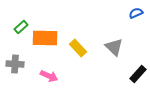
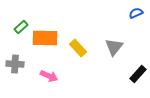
gray triangle: rotated 24 degrees clockwise
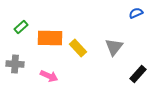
orange rectangle: moved 5 px right
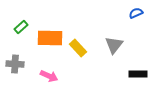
gray triangle: moved 2 px up
black rectangle: rotated 48 degrees clockwise
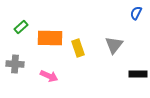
blue semicircle: rotated 40 degrees counterclockwise
yellow rectangle: rotated 24 degrees clockwise
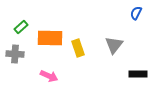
gray cross: moved 10 px up
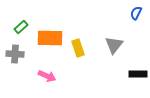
pink arrow: moved 2 px left
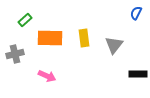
green rectangle: moved 4 px right, 7 px up
yellow rectangle: moved 6 px right, 10 px up; rotated 12 degrees clockwise
gray cross: rotated 18 degrees counterclockwise
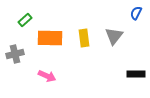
gray triangle: moved 9 px up
black rectangle: moved 2 px left
